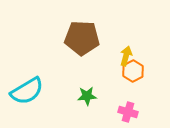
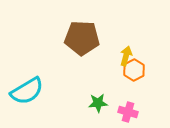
orange hexagon: moved 1 px right, 1 px up
green star: moved 11 px right, 7 px down
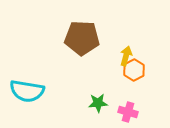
cyan semicircle: rotated 40 degrees clockwise
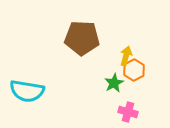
green star: moved 16 px right, 20 px up; rotated 24 degrees counterclockwise
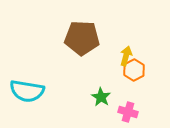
green star: moved 13 px left, 14 px down; rotated 12 degrees counterclockwise
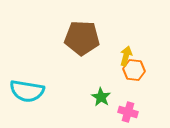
orange hexagon: rotated 25 degrees counterclockwise
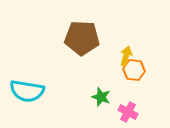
green star: rotated 12 degrees counterclockwise
pink cross: rotated 12 degrees clockwise
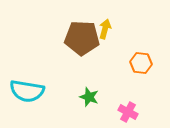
yellow arrow: moved 21 px left, 27 px up
orange hexagon: moved 7 px right, 7 px up
green star: moved 12 px left
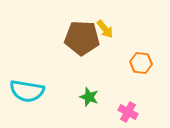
yellow arrow: rotated 126 degrees clockwise
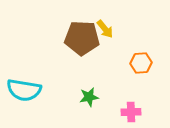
orange hexagon: rotated 10 degrees counterclockwise
cyan semicircle: moved 3 px left, 1 px up
green star: rotated 30 degrees counterclockwise
pink cross: moved 3 px right; rotated 30 degrees counterclockwise
